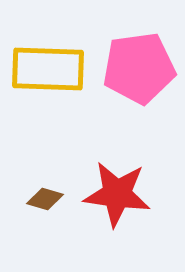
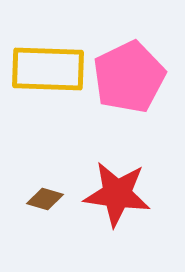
pink pentagon: moved 10 px left, 9 px down; rotated 18 degrees counterclockwise
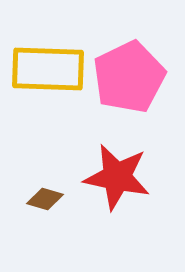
red star: moved 17 px up; rotated 4 degrees clockwise
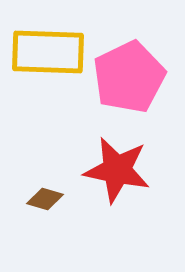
yellow rectangle: moved 17 px up
red star: moved 7 px up
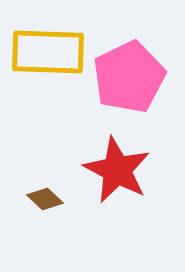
red star: rotated 16 degrees clockwise
brown diamond: rotated 27 degrees clockwise
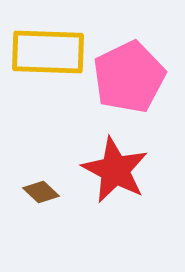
red star: moved 2 px left
brown diamond: moved 4 px left, 7 px up
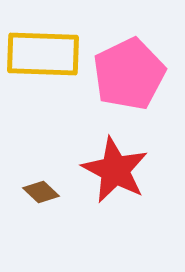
yellow rectangle: moved 5 px left, 2 px down
pink pentagon: moved 3 px up
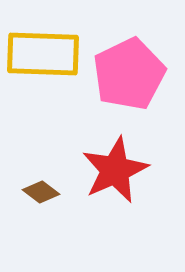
red star: rotated 20 degrees clockwise
brown diamond: rotated 6 degrees counterclockwise
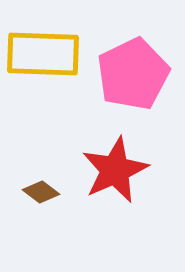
pink pentagon: moved 4 px right
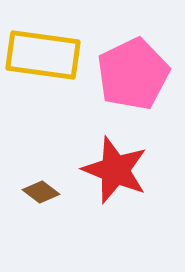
yellow rectangle: moved 1 px down; rotated 6 degrees clockwise
red star: rotated 26 degrees counterclockwise
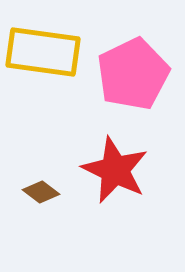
yellow rectangle: moved 3 px up
red star: rotated 4 degrees clockwise
